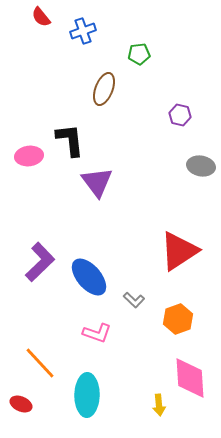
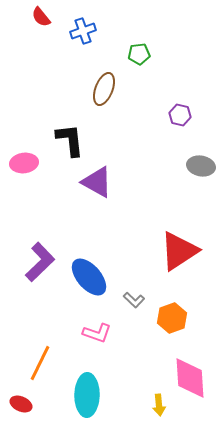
pink ellipse: moved 5 px left, 7 px down
purple triangle: rotated 24 degrees counterclockwise
orange hexagon: moved 6 px left, 1 px up
orange line: rotated 69 degrees clockwise
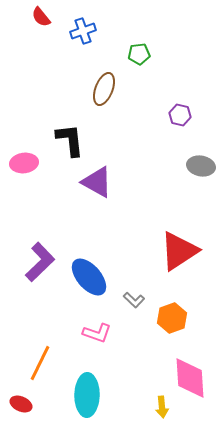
yellow arrow: moved 3 px right, 2 px down
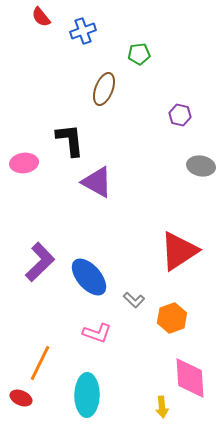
red ellipse: moved 6 px up
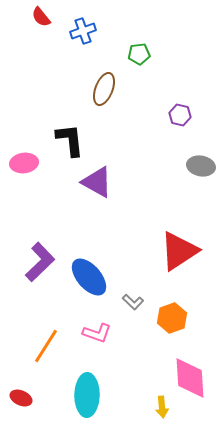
gray L-shape: moved 1 px left, 2 px down
orange line: moved 6 px right, 17 px up; rotated 6 degrees clockwise
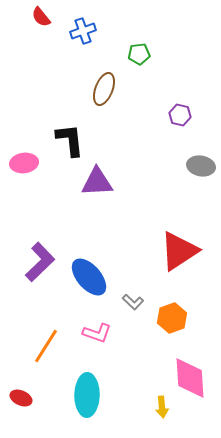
purple triangle: rotated 32 degrees counterclockwise
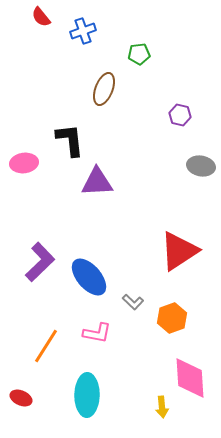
pink L-shape: rotated 8 degrees counterclockwise
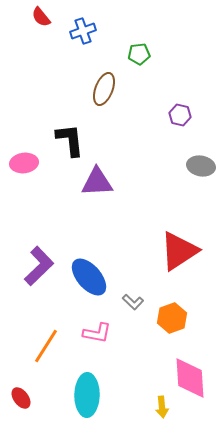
purple L-shape: moved 1 px left, 4 px down
red ellipse: rotated 30 degrees clockwise
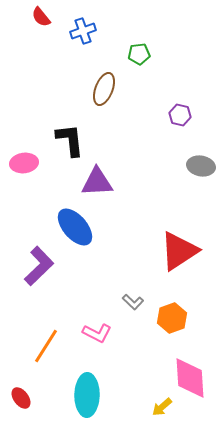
blue ellipse: moved 14 px left, 50 px up
pink L-shape: rotated 16 degrees clockwise
yellow arrow: rotated 55 degrees clockwise
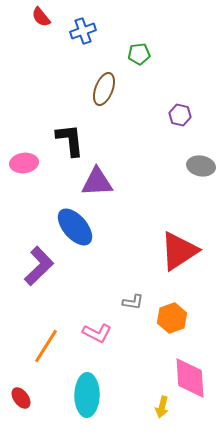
gray L-shape: rotated 35 degrees counterclockwise
yellow arrow: rotated 35 degrees counterclockwise
